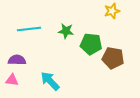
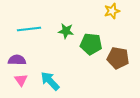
brown pentagon: moved 5 px right
pink triangle: moved 9 px right; rotated 48 degrees clockwise
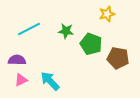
yellow star: moved 5 px left, 3 px down
cyan line: rotated 20 degrees counterclockwise
green pentagon: rotated 15 degrees clockwise
pink triangle: rotated 40 degrees clockwise
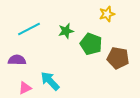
green star: rotated 21 degrees counterclockwise
pink triangle: moved 4 px right, 8 px down
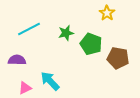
yellow star: moved 1 px up; rotated 21 degrees counterclockwise
green star: moved 2 px down
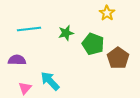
cyan line: rotated 20 degrees clockwise
green pentagon: moved 2 px right
brown pentagon: rotated 25 degrees clockwise
pink triangle: rotated 24 degrees counterclockwise
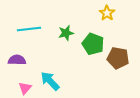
brown pentagon: rotated 25 degrees counterclockwise
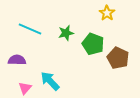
cyan line: moved 1 px right; rotated 30 degrees clockwise
brown pentagon: rotated 15 degrees clockwise
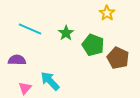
green star: rotated 21 degrees counterclockwise
green pentagon: moved 1 px down
